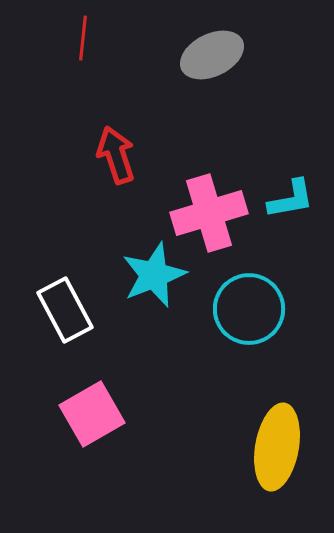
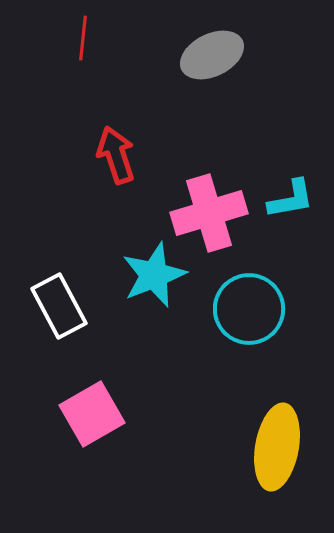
white rectangle: moved 6 px left, 4 px up
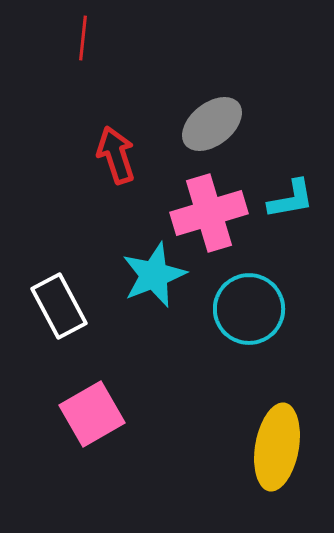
gray ellipse: moved 69 px down; rotated 12 degrees counterclockwise
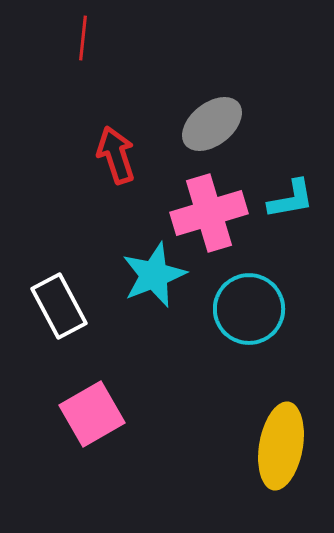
yellow ellipse: moved 4 px right, 1 px up
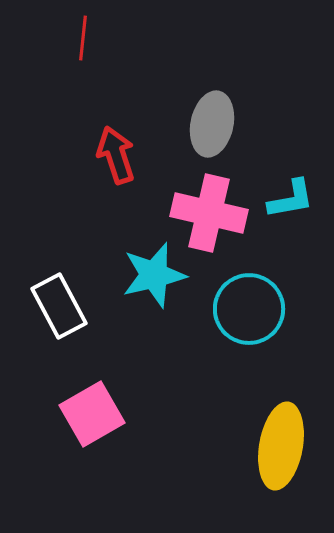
gray ellipse: rotated 40 degrees counterclockwise
pink cross: rotated 30 degrees clockwise
cyan star: rotated 8 degrees clockwise
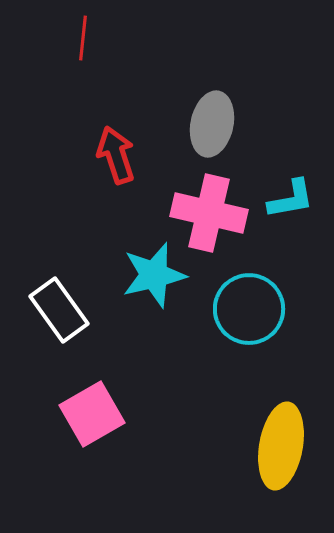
white rectangle: moved 4 px down; rotated 8 degrees counterclockwise
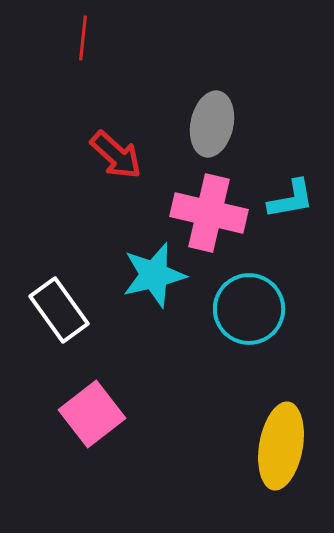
red arrow: rotated 150 degrees clockwise
pink square: rotated 8 degrees counterclockwise
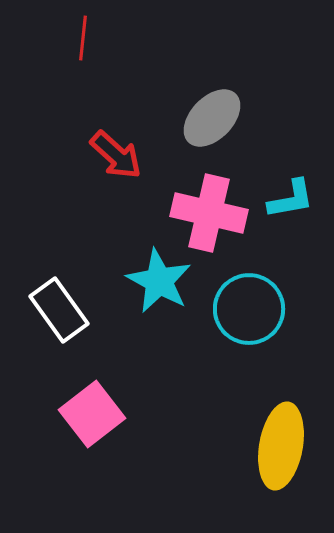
gray ellipse: moved 6 px up; rotated 32 degrees clockwise
cyan star: moved 5 px right, 6 px down; rotated 30 degrees counterclockwise
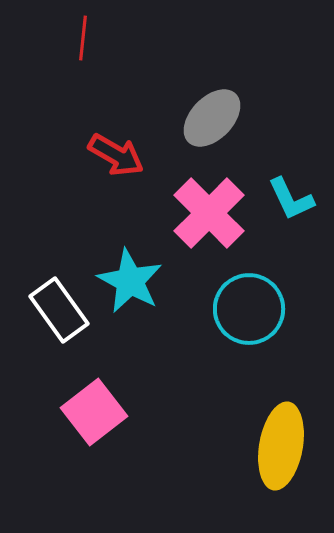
red arrow: rotated 12 degrees counterclockwise
cyan L-shape: rotated 75 degrees clockwise
pink cross: rotated 32 degrees clockwise
cyan star: moved 29 px left
pink square: moved 2 px right, 2 px up
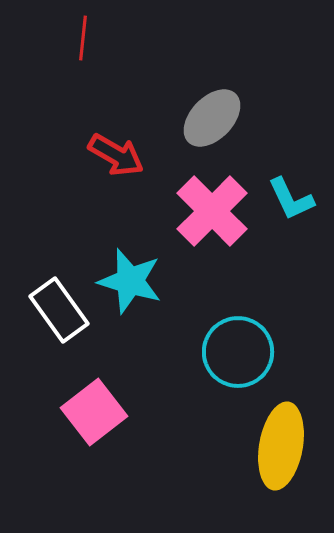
pink cross: moved 3 px right, 2 px up
cyan star: rotated 12 degrees counterclockwise
cyan circle: moved 11 px left, 43 px down
